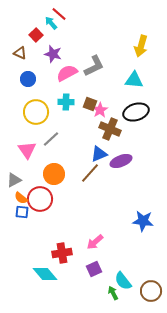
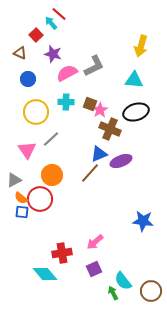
orange circle: moved 2 px left, 1 px down
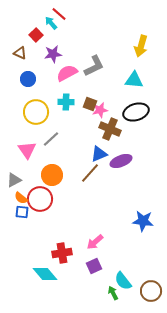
purple star: rotated 24 degrees counterclockwise
pink star: rotated 21 degrees clockwise
purple square: moved 3 px up
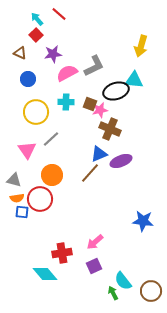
cyan arrow: moved 14 px left, 4 px up
black ellipse: moved 20 px left, 21 px up
gray triangle: rotated 42 degrees clockwise
orange semicircle: moved 4 px left; rotated 48 degrees counterclockwise
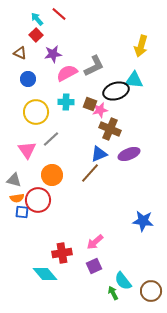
purple ellipse: moved 8 px right, 7 px up
red circle: moved 2 px left, 1 px down
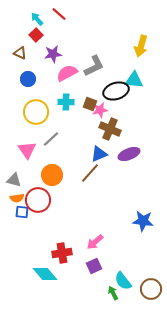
brown circle: moved 2 px up
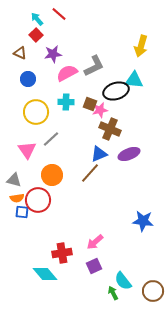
brown circle: moved 2 px right, 2 px down
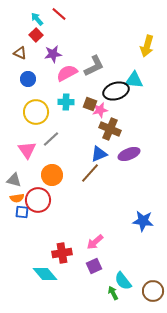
yellow arrow: moved 6 px right
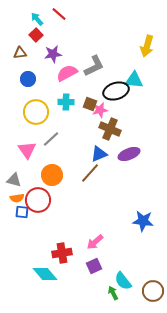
brown triangle: rotated 32 degrees counterclockwise
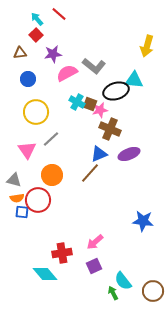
gray L-shape: rotated 65 degrees clockwise
cyan cross: moved 11 px right; rotated 28 degrees clockwise
